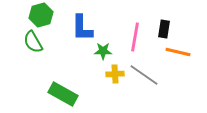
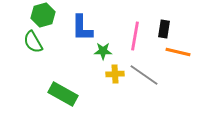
green hexagon: moved 2 px right
pink line: moved 1 px up
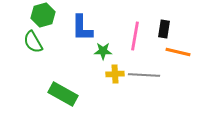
gray line: rotated 32 degrees counterclockwise
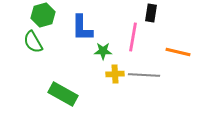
black rectangle: moved 13 px left, 16 px up
pink line: moved 2 px left, 1 px down
